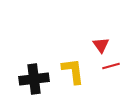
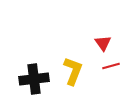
red triangle: moved 2 px right, 2 px up
yellow L-shape: rotated 28 degrees clockwise
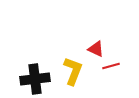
red triangle: moved 7 px left, 6 px down; rotated 30 degrees counterclockwise
black cross: moved 1 px right
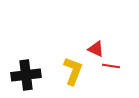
red line: rotated 24 degrees clockwise
black cross: moved 9 px left, 4 px up
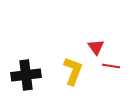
red triangle: moved 2 px up; rotated 30 degrees clockwise
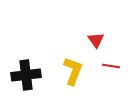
red triangle: moved 7 px up
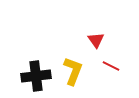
red line: rotated 18 degrees clockwise
black cross: moved 10 px right, 1 px down
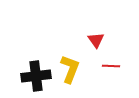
red line: rotated 24 degrees counterclockwise
yellow L-shape: moved 3 px left, 2 px up
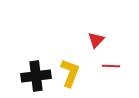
red triangle: rotated 18 degrees clockwise
yellow L-shape: moved 4 px down
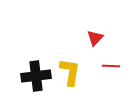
red triangle: moved 1 px left, 2 px up
yellow L-shape: moved 1 px up; rotated 12 degrees counterclockwise
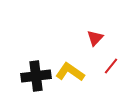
red line: rotated 54 degrees counterclockwise
yellow L-shape: rotated 64 degrees counterclockwise
